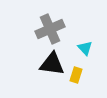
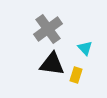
gray cross: moved 2 px left; rotated 12 degrees counterclockwise
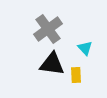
yellow rectangle: rotated 21 degrees counterclockwise
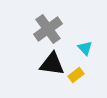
yellow rectangle: rotated 56 degrees clockwise
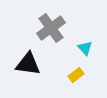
gray cross: moved 3 px right, 1 px up
black triangle: moved 24 px left
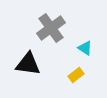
cyan triangle: rotated 14 degrees counterclockwise
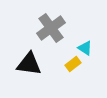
black triangle: moved 1 px right
yellow rectangle: moved 3 px left, 11 px up
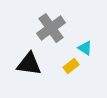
yellow rectangle: moved 2 px left, 2 px down
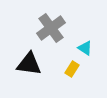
yellow rectangle: moved 1 px right, 3 px down; rotated 21 degrees counterclockwise
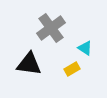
yellow rectangle: rotated 28 degrees clockwise
